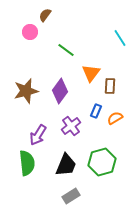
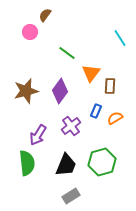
green line: moved 1 px right, 3 px down
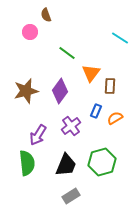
brown semicircle: moved 1 px right; rotated 56 degrees counterclockwise
cyan line: rotated 24 degrees counterclockwise
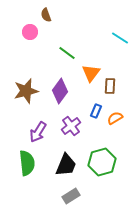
purple arrow: moved 3 px up
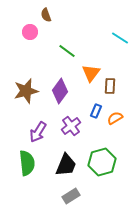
green line: moved 2 px up
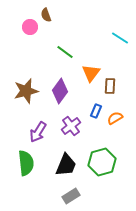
pink circle: moved 5 px up
green line: moved 2 px left, 1 px down
green semicircle: moved 1 px left
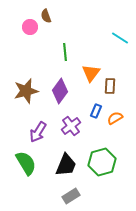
brown semicircle: moved 1 px down
green line: rotated 48 degrees clockwise
green semicircle: rotated 25 degrees counterclockwise
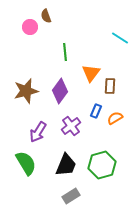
green hexagon: moved 3 px down
